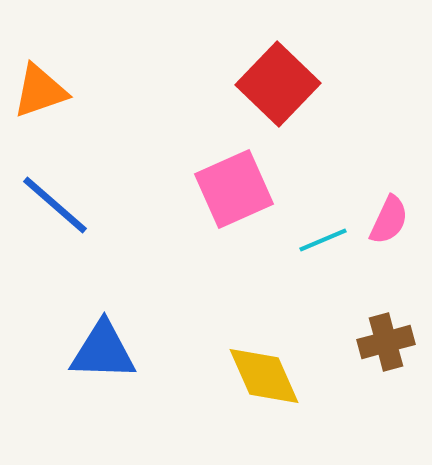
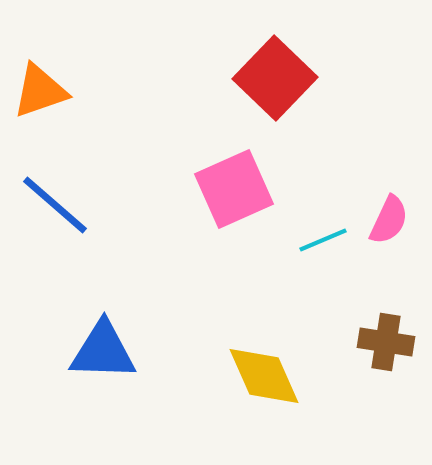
red square: moved 3 px left, 6 px up
brown cross: rotated 24 degrees clockwise
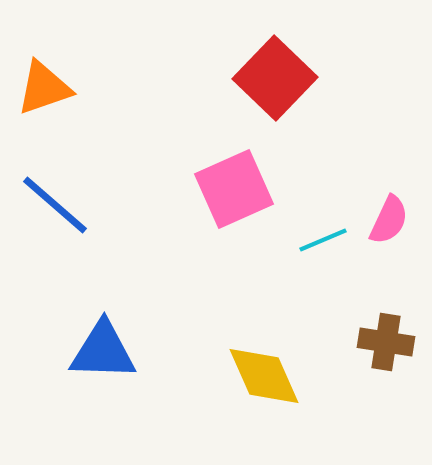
orange triangle: moved 4 px right, 3 px up
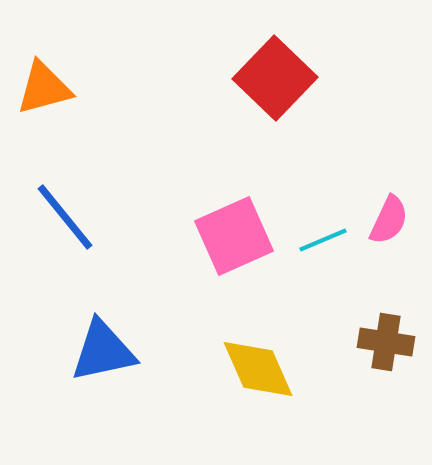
orange triangle: rotated 4 degrees clockwise
pink square: moved 47 px down
blue line: moved 10 px right, 12 px down; rotated 10 degrees clockwise
blue triangle: rotated 14 degrees counterclockwise
yellow diamond: moved 6 px left, 7 px up
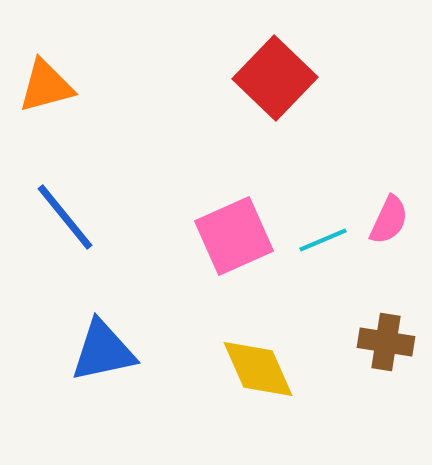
orange triangle: moved 2 px right, 2 px up
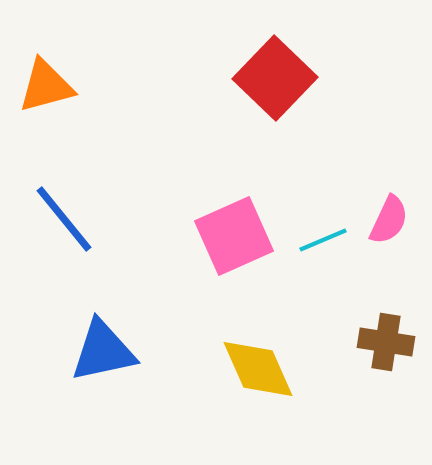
blue line: moved 1 px left, 2 px down
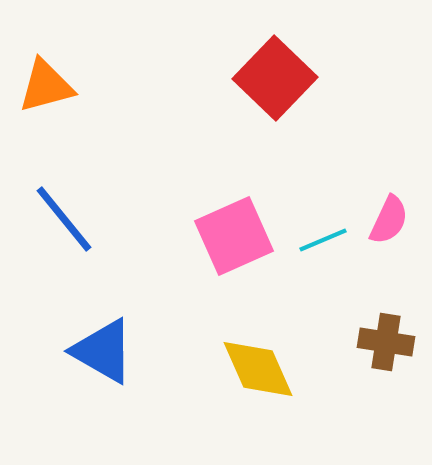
blue triangle: rotated 42 degrees clockwise
